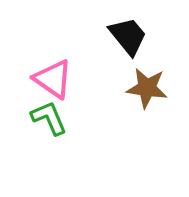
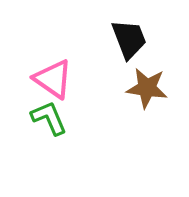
black trapezoid: moved 1 px right, 3 px down; rotated 18 degrees clockwise
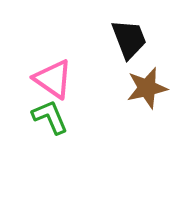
brown star: rotated 21 degrees counterclockwise
green L-shape: moved 1 px right, 1 px up
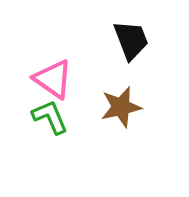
black trapezoid: moved 2 px right, 1 px down
brown star: moved 26 px left, 19 px down
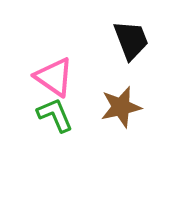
pink triangle: moved 1 px right, 2 px up
green L-shape: moved 5 px right, 2 px up
